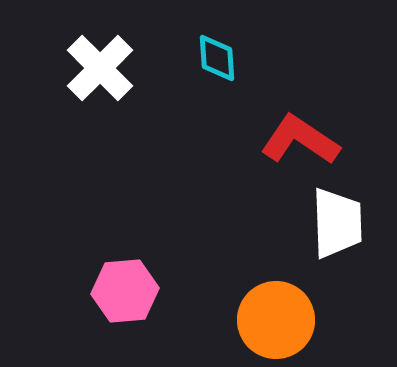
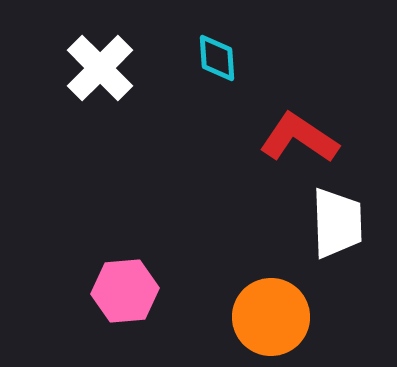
red L-shape: moved 1 px left, 2 px up
orange circle: moved 5 px left, 3 px up
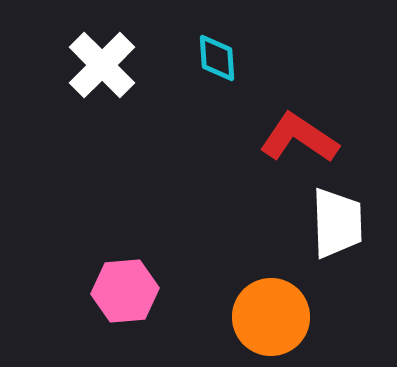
white cross: moved 2 px right, 3 px up
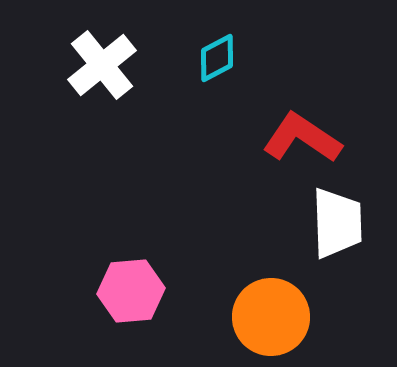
cyan diamond: rotated 66 degrees clockwise
white cross: rotated 6 degrees clockwise
red L-shape: moved 3 px right
pink hexagon: moved 6 px right
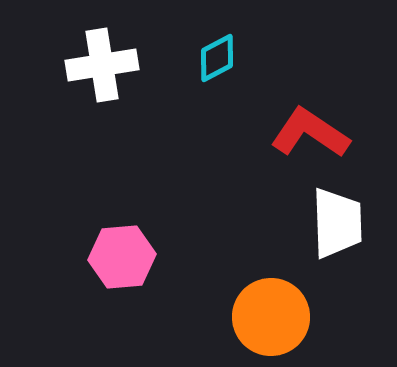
white cross: rotated 30 degrees clockwise
red L-shape: moved 8 px right, 5 px up
pink hexagon: moved 9 px left, 34 px up
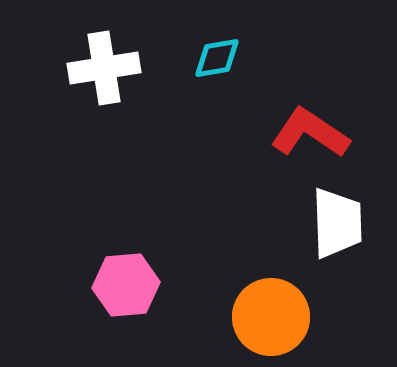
cyan diamond: rotated 18 degrees clockwise
white cross: moved 2 px right, 3 px down
pink hexagon: moved 4 px right, 28 px down
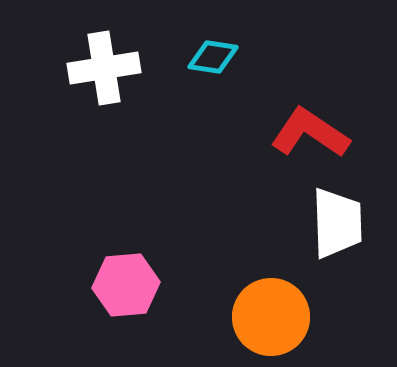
cyan diamond: moved 4 px left, 1 px up; rotated 18 degrees clockwise
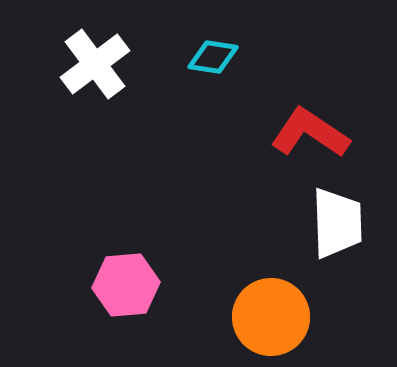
white cross: moved 9 px left, 4 px up; rotated 28 degrees counterclockwise
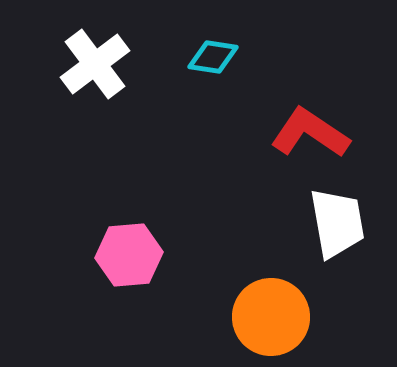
white trapezoid: rotated 8 degrees counterclockwise
pink hexagon: moved 3 px right, 30 px up
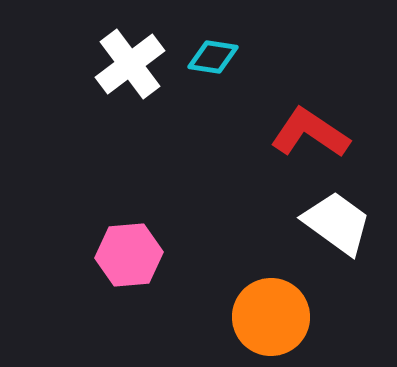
white cross: moved 35 px right
white trapezoid: rotated 44 degrees counterclockwise
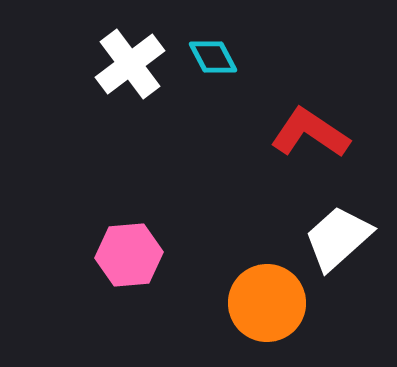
cyan diamond: rotated 54 degrees clockwise
white trapezoid: moved 1 px right, 15 px down; rotated 78 degrees counterclockwise
orange circle: moved 4 px left, 14 px up
